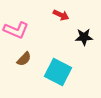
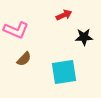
red arrow: moved 3 px right; rotated 49 degrees counterclockwise
cyan square: moved 6 px right; rotated 36 degrees counterclockwise
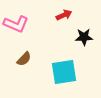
pink L-shape: moved 6 px up
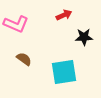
brown semicircle: rotated 98 degrees counterclockwise
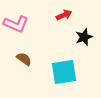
black star: rotated 18 degrees counterclockwise
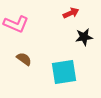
red arrow: moved 7 px right, 2 px up
black star: rotated 12 degrees clockwise
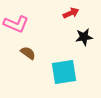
brown semicircle: moved 4 px right, 6 px up
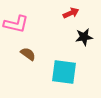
pink L-shape: rotated 10 degrees counterclockwise
brown semicircle: moved 1 px down
cyan square: rotated 16 degrees clockwise
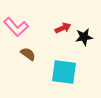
red arrow: moved 8 px left, 15 px down
pink L-shape: moved 3 px down; rotated 35 degrees clockwise
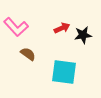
red arrow: moved 1 px left
black star: moved 1 px left, 2 px up
